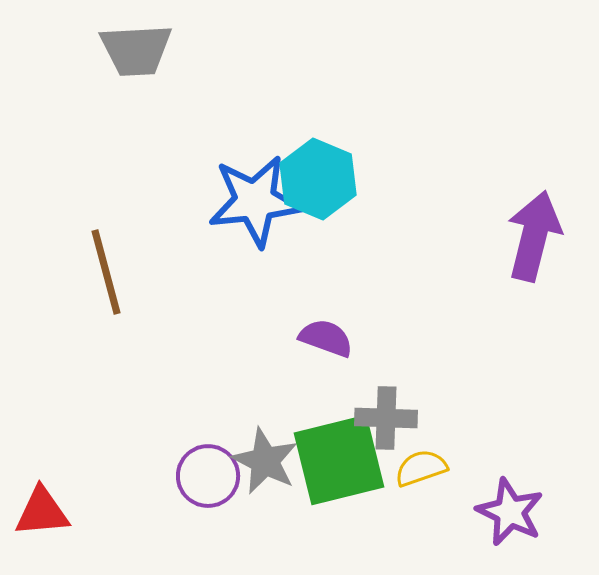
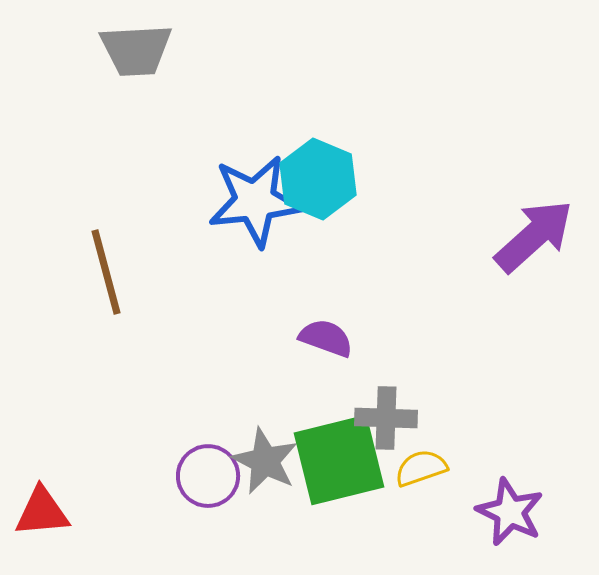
purple arrow: rotated 34 degrees clockwise
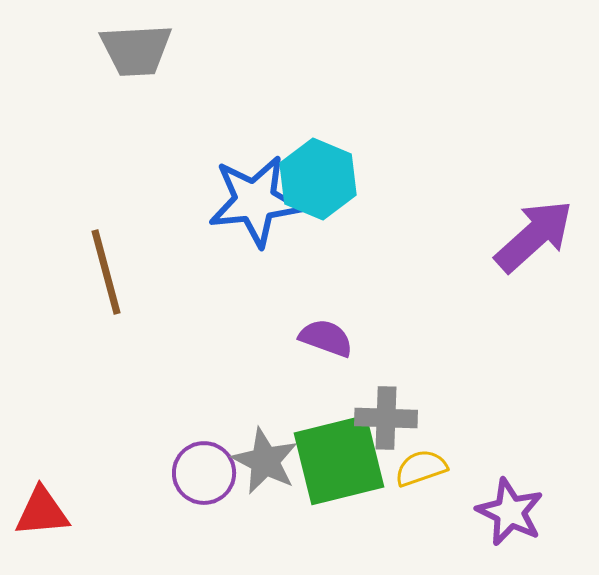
purple circle: moved 4 px left, 3 px up
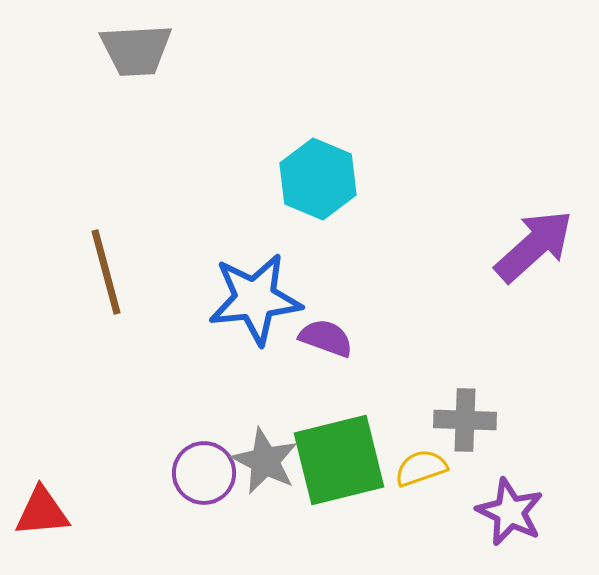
blue star: moved 98 px down
purple arrow: moved 10 px down
gray cross: moved 79 px right, 2 px down
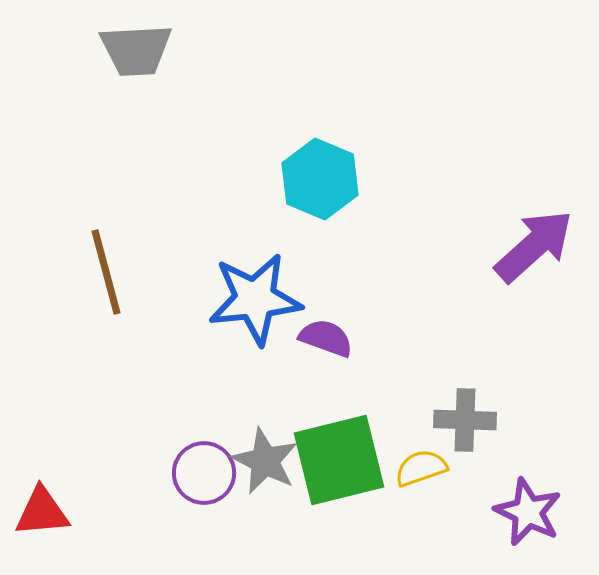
cyan hexagon: moved 2 px right
purple star: moved 18 px right
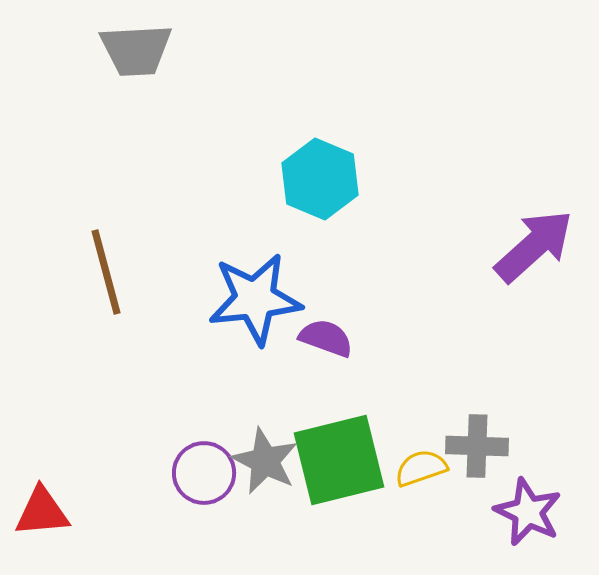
gray cross: moved 12 px right, 26 px down
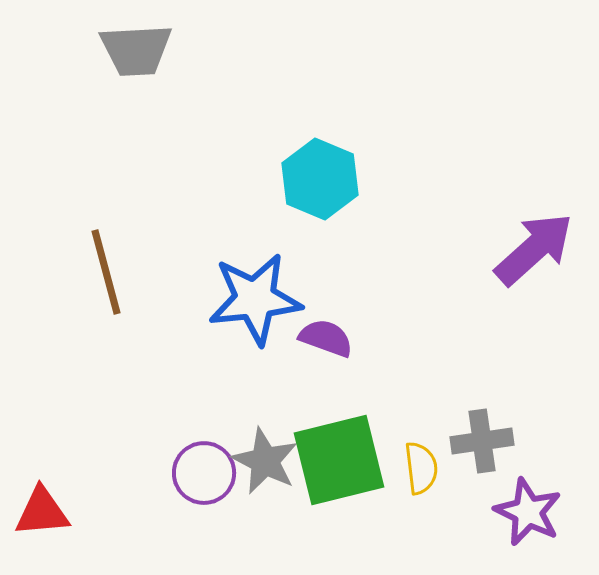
purple arrow: moved 3 px down
gray cross: moved 5 px right, 5 px up; rotated 10 degrees counterclockwise
yellow semicircle: rotated 102 degrees clockwise
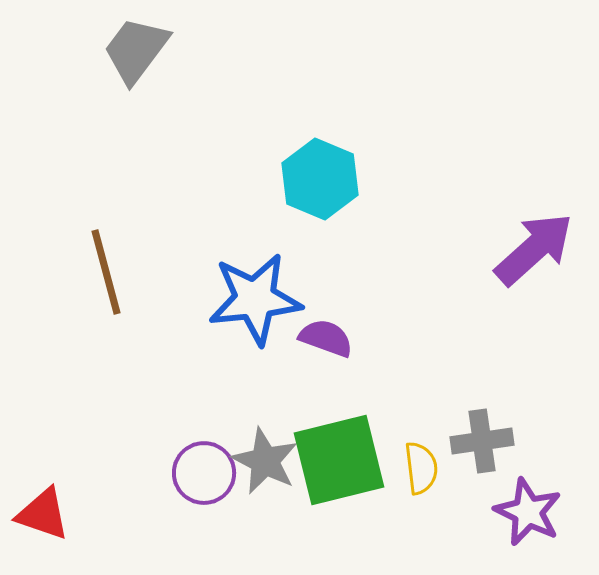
gray trapezoid: rotated 130 degrees clockwise
red triangle: moved 1 px right, 2 px down; rotated 24 degrees clockwise
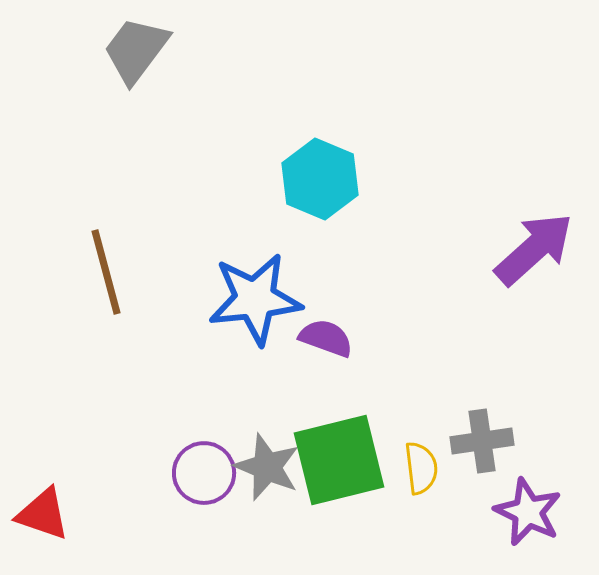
gray star: moved 2 px right, 6 px down; rotated 4 degrees counterclockwise
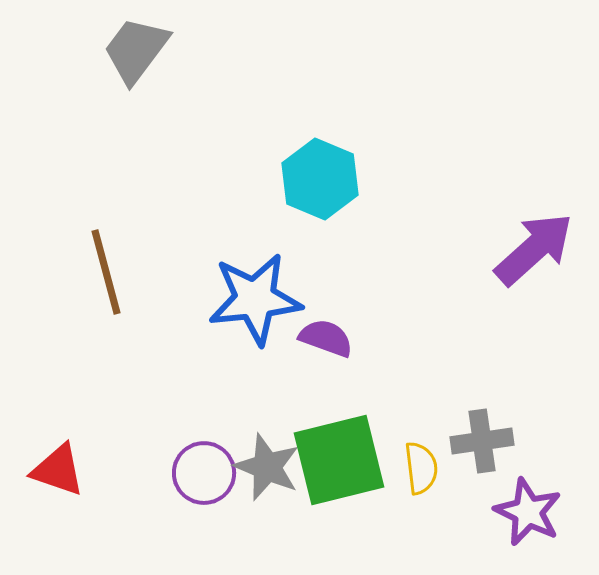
red triangle: moved 15 px right, 44 px up
